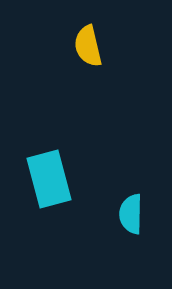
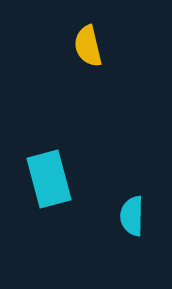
cyan semicircle: moved 1 px right, 2 px down
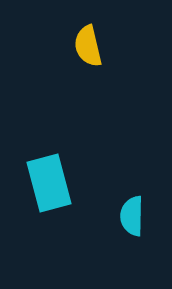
cyan rectangle: moved 4 px down
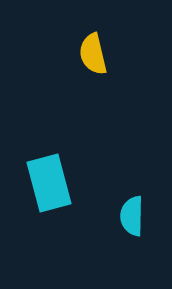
yellow semicircle: moved 5 px right, 8 px down
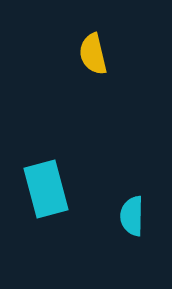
cyan rectangle: moved 3 px left, 6 px down
